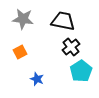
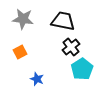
cyan pentagon: moved 1 px right, 2 px up
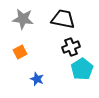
black trapezoid: moved 2 px up
black cross: rotated 18 degrees clockwise
